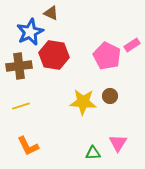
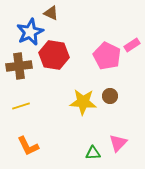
pink triangle: rotated 12 degrees clockwise
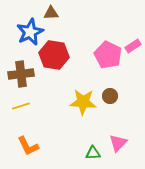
brown triangle: rotated 28 degrees counterclockwise
pink rectangle: moved 1 px right, 1 px down
pink pentagon: moved 1 px right, 1 px up
brown cross: moved 2 px right, 8 px down
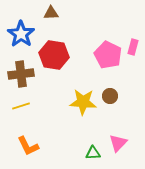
blue star: moved 9 px left, 2 px down; rotated 12 degrees counterclockwise
pink rectangle: moved 1 px down; rotated 42 degrees counterclockwise
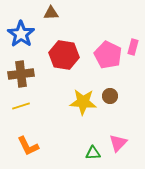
red hexagon: moved 10 px right
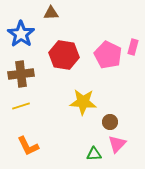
brown circle: moved 26 px down
pink triangle: moved 1 px left, 1 px down
green triangle: moved 1 px right, 1 px down
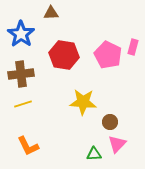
yellow line: moved 2 px right, 2 px up
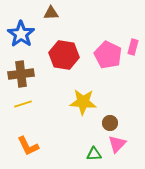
brown circle: moved 1 px down
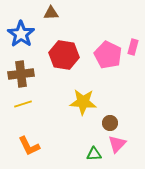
orange L-shape: moved 1 px right
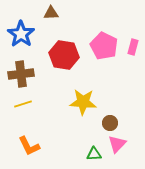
pink pentagon: moved 4 px left, 9 px up
